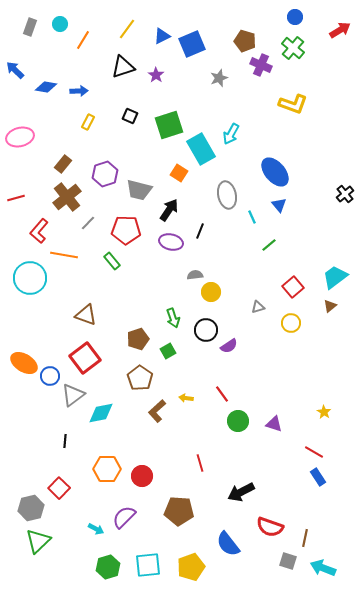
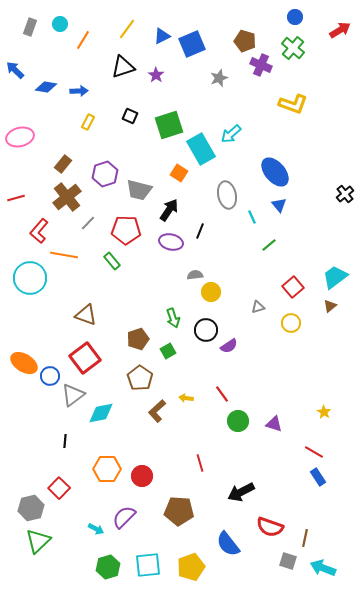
cyan arrow at (231, 134): rotated 20 degrees clockwise
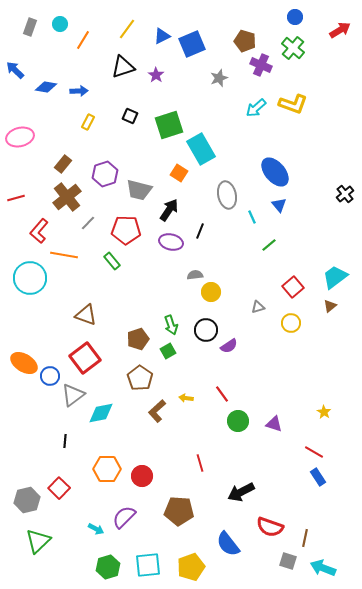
cyan arrow at (231, 134): moved 25 px right, 26 px up
green arrow at (173, 318): moved 2 px left, 7 px down
gray hexagon at (31, 508): moved 4 px left, 8 px up
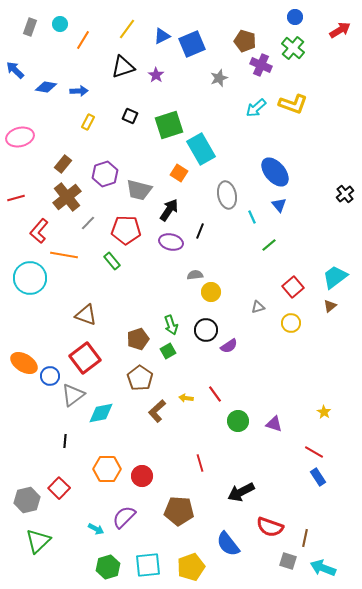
red line at (222, 394): moved 7 px left
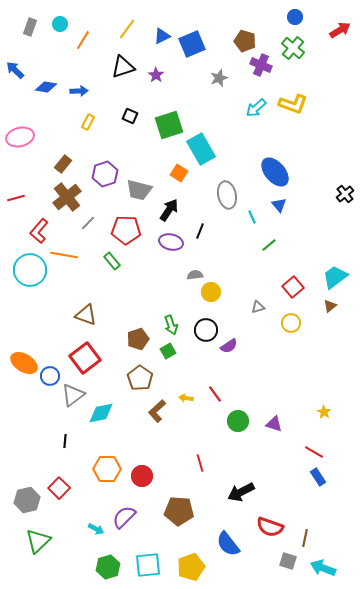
cyan circle at (30, 278): moved 8 px up
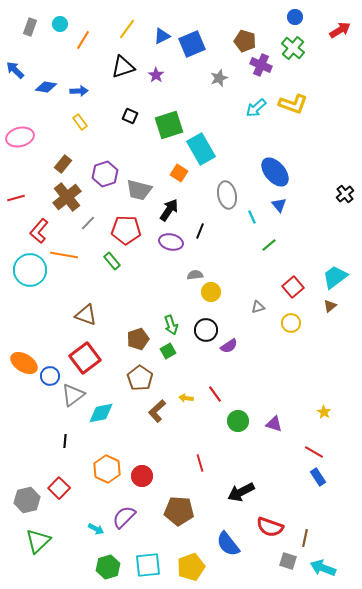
yellow rectangle at (88, 122): moved 8 px left; rotated 63 degrees counterclockwise
orange hexagon at (107, 469): rotated 24 degrees clockwise
